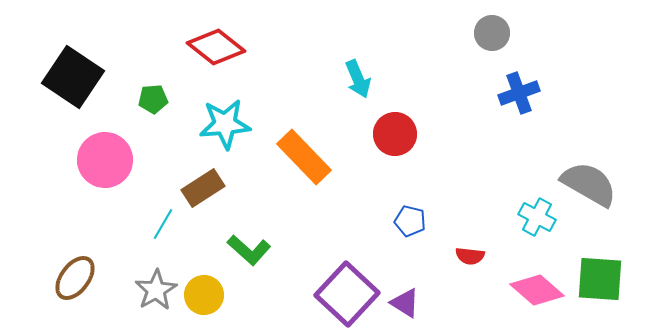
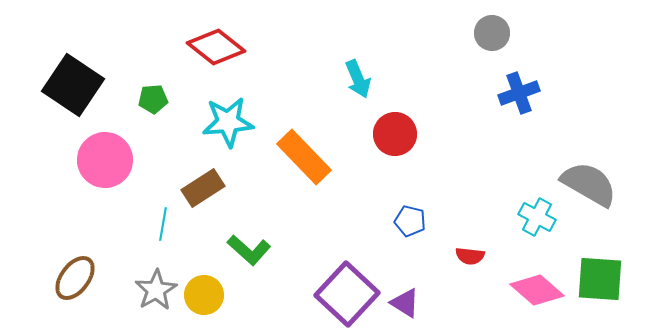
black square: moved 8 px down
cyan star: moved 3 px right, 2 px up
cyan line: rotated 20 degrees counterclockwise
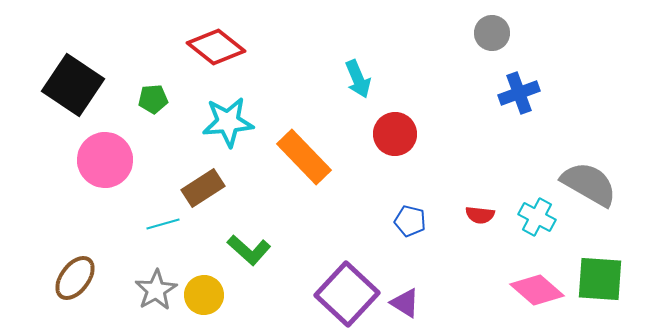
cyan line: rotated 64 degrees clockwise
red semicircle: moved 10 px right, 41 px up
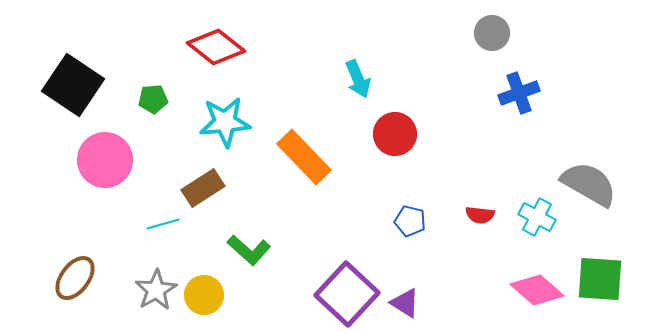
cyan star: moved 3 px left
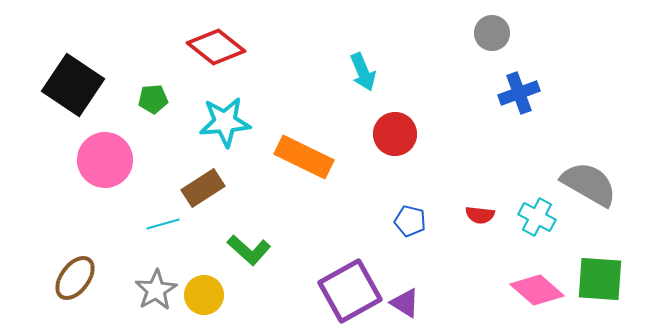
cyan arrow: moved 5 px right, 7 px up
orange rectangle: rotated 20 degrees counterclockwise
purple square: moved 3 px right, 3 px up; rotated 18 degrees clockwise
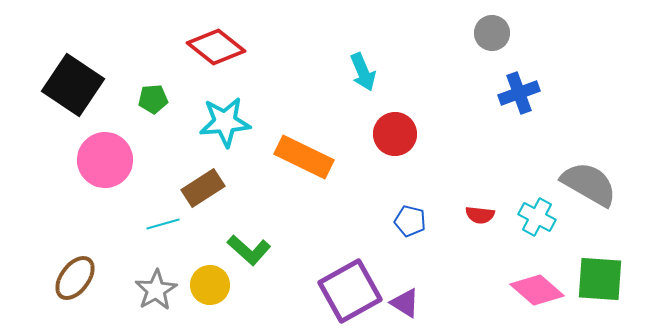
yellow circle: moved 6 px right, 10 px up
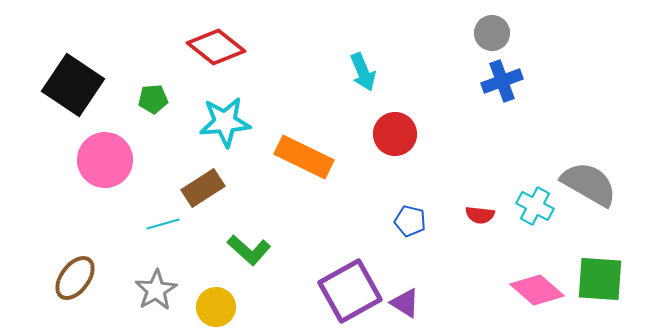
blue cross: moved 17 px left, 12 px up
cyan cross: moved 2 px left, 11 px up
yellow circle: moved 6 px right, 22 px down
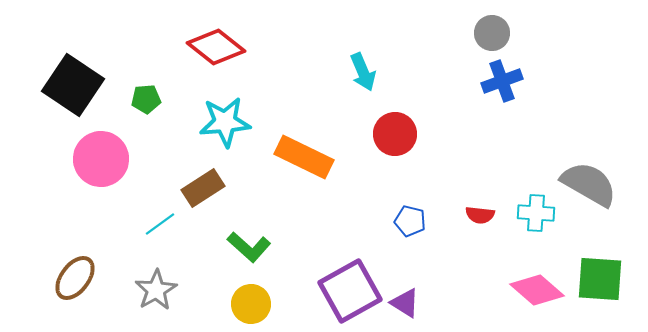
green pentagon: moved 7 px left
pink circle: moved 4 px left, 1 px up
cyan cross: moved 1 px right, 7 px down; rotated 24 degrees counterclockwise
cyan line: moved 3 px left; rotated 20 degrees counterclockwise
green L-shape: moved 3 px up
yellow circle: moved 35 px right, 3 px up
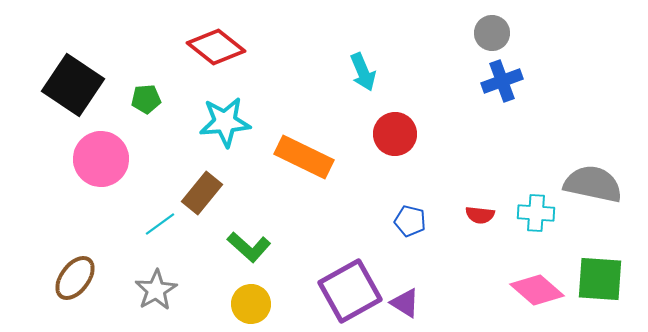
gray semicircle: moved 4 px right; rotated 18 degrees counterclockwise
brown rectangle: moved 1 px left, 5 px down; rotated 18 degrees counterclockwise
